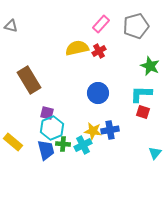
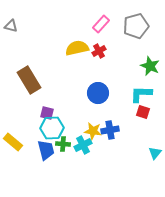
cyan hexagon: rotated 20 degrees clockwise
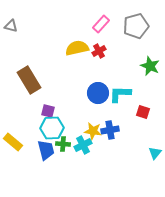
cyan L-shape: moved 21 px left
purple square: moved 1 px right, 2 px up
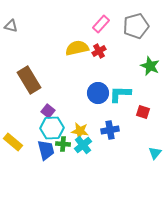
purple square: rotated 24 degrees clockwise
yellow star: moved 13 px left
cyan cross: rotated 12 degrees counterclockwise
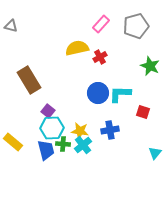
red cross: moved 1 px right, 6 px down
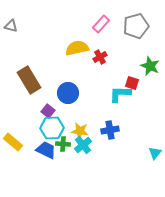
blue circle: moved 30 px left
red square: moved 11 px left, 29 px up
blue trapezoid: rotated 50 degrees counterclockwise
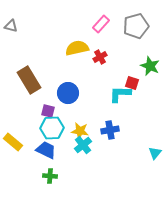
purple square: rotated 24 degrees counterclockwise
green cross: moved 13 px left, 32 px down
